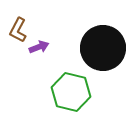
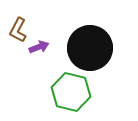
black circle: moved 13 px left
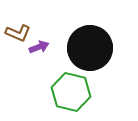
brown L-shape: moved 3 px down; rotated 95 degrees counterclockwise
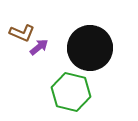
brown L-shape: moved 4 px right
purple arrow: rotated 18 degrees counterclockwise
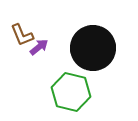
brown L-shape: moved 2 px down; rotated 45 degrees clockwise
black circle: moved 3 px right
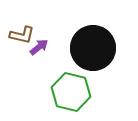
brown L-shape: rotated 55 degrees counterclockwise
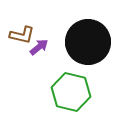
black circle: moved 5 px left, 6 px up
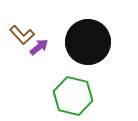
brown L-shape: rotated 35 degrees clockwise
green hexagon: moved 2 px right, 4 px down
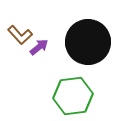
brown L-shape: moved 2 px left
green hexagon: rotated 21 degrees counterclockwise
